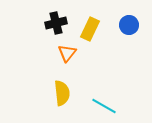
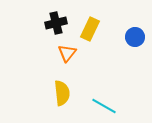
blue circle: moved 6 px right, 12 px down
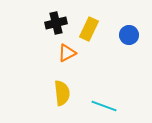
yellow rectangle: moved 1 px left
blue circle: moved 6 px left, 2 px up
orange triangle: rotated 24 degrees clockwise
cyan line: rotated 10 degrees counterclockwise
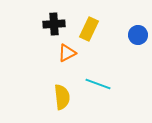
black cross: moved 2 px left, 1 px down; rotated 10 degrees clockwise
blue circle: moved 9 px right
yellow semicircle: moved 4 px down
cyan line: moved 6 px left, 22 px up
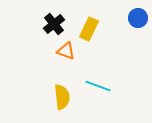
black cross: rotated 35 degrees counterclockwise
blue circle: moved 17 px up
orange triangle: moved 1 px left, 2 px up; rotated 48 degrees clockwise
cyan line: moved 2 px down
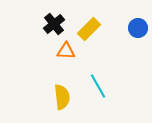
blue circle: moved 10 px down
yellow rectangle: rotated 20 degrees clockwise
orange triangle: rotated 18 degrees counterclockwise
cyan line: rotated 40 degrees clockwise
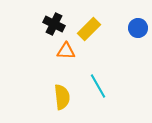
black cross: rotated 25 degrees counterclockwise
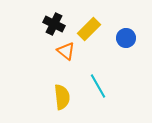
blue circle: moved 12 px left, 10 px down
orange triangle: rotated 36 degrees clockwise
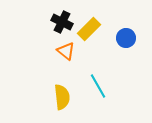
black cross: moved 8 px right, 2 px up
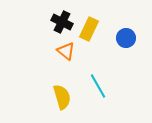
yellow rectangle: rotated 20 degrees counterclockwise
yellow semicircle: rotated 10 degrees counterclockwise
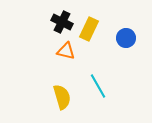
orange triangle: rotated 24 degrees counterclockwise
